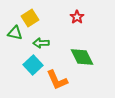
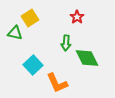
green arrow: moved 25 px right; rotated 84 degrees counterclockwise
green diamond: moved 5 px right, 1 px down
orange L-shape: moved 3 px down
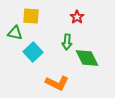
yellow square: moved 1 px right, 2 px up; rotated 36 degrees clockwise
green arrow: moved 1 px right, 1 px up
cyan square: moved 13 px up
orange L-shape: rotated 40 degrees counterclockwise
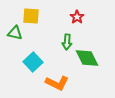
cyan square: moved 10 px down
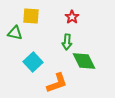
red star: moved 5 px left
green diamond: moved 3 px left, 3 px down
orange L-shape: rotated 45 degrees counterclockwise
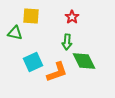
cyan square: rotated 18 degrees clockwise
orange L-shape: moved 11 px up
